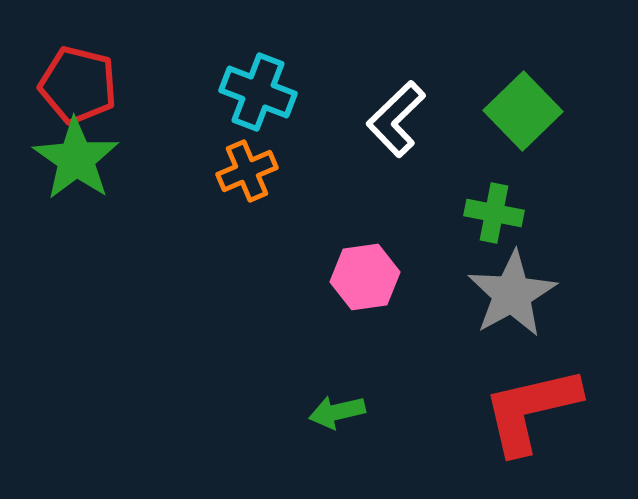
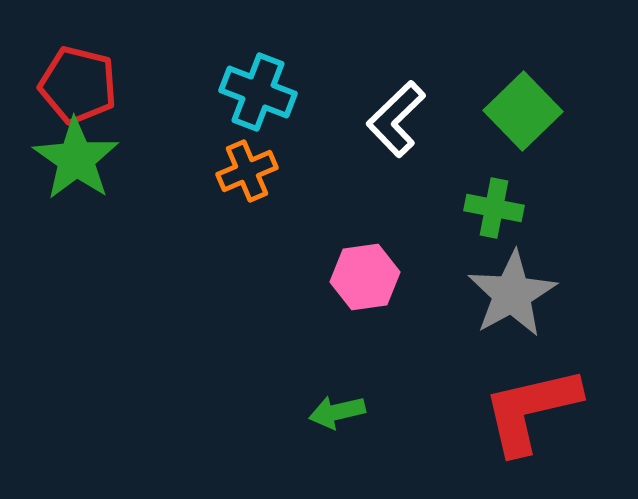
green cross: moved 5 px up
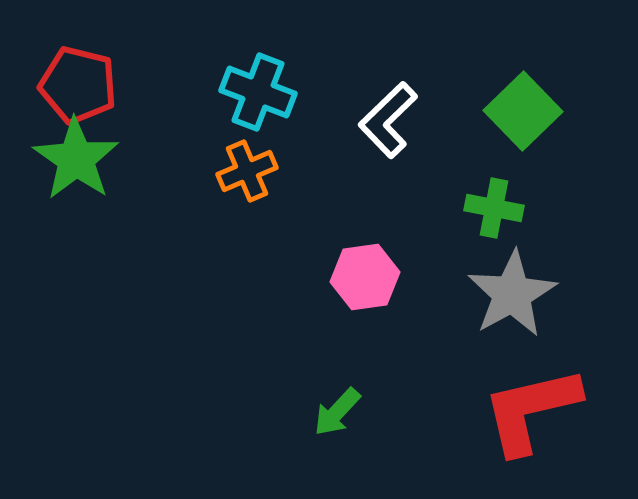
white L-shape: moved 8 px left, 1 px down
green arrow: rotated 34 degrees counterclockwise
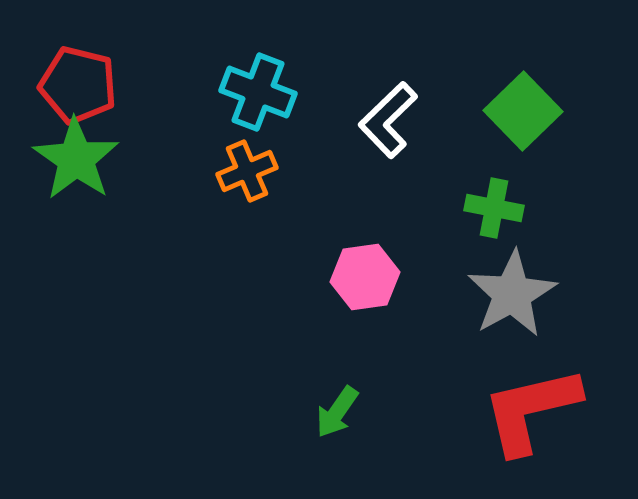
green arrow: rotated 8 degrees counterclockwise
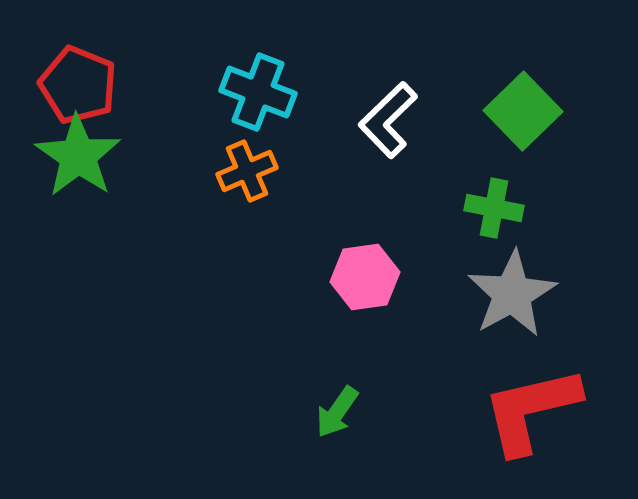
red pentagon: rotated 8 degrees clockwise
green star: moved 2 px right, 3 px up
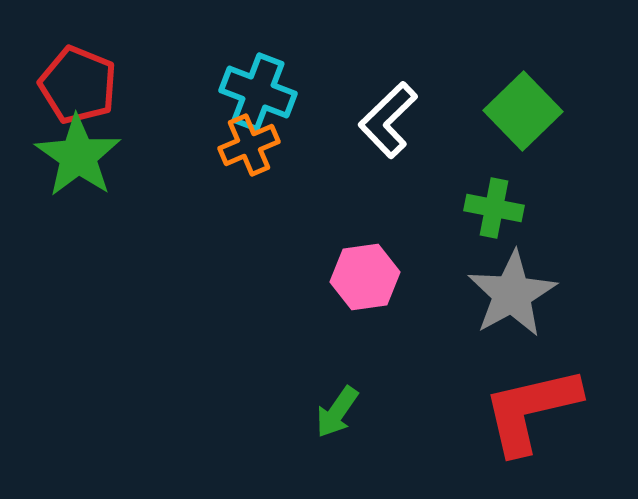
orange cross: moved 2 px right, 26 px up
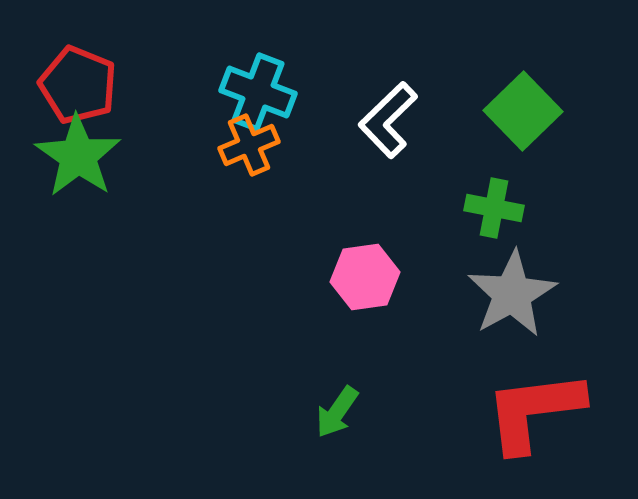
red L-shape: moved 3 px right, 1 px down; rotated 6 degrees clockwise
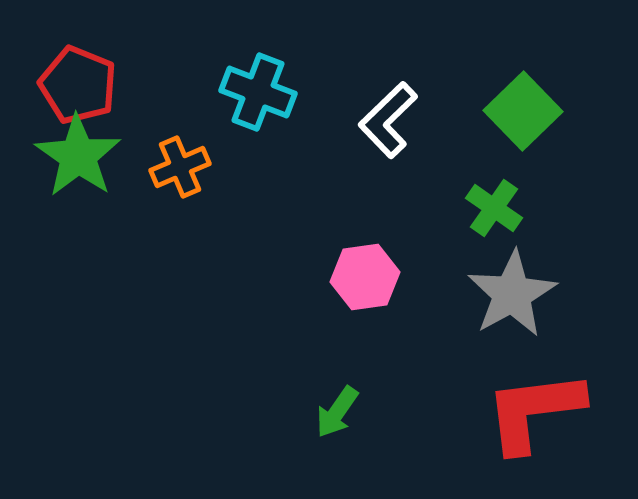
orange cross: moved 69 px left, 22 px down
green cross: rotated 24 degrees clockwise
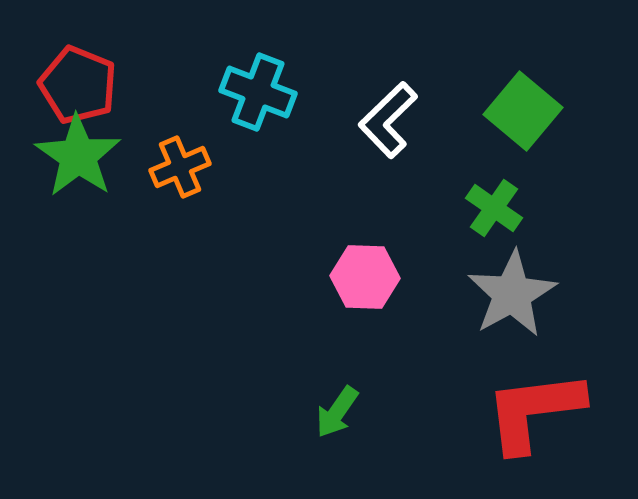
green square: rotated 6 degrees counterclockwise
pink hexagon: rotated 10 degrees clockwise
